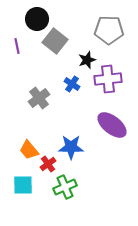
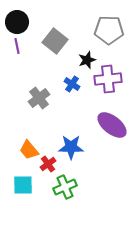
black circle: moved 20 px left, 3 px down
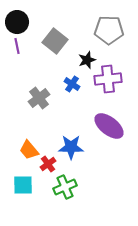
purple ellipse: moved 3 px left, 1 px down
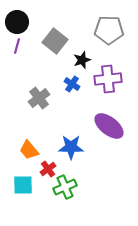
purple line: rotated 28 degrees clockwise
black star: moved 5 px left
red cross: moved 5 px down
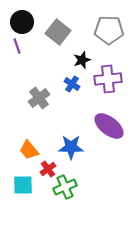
black circle: moved 5 px right
gray square: moved 3 px right, 9 px up
purple line: rotated 35 degrees counterclockwise
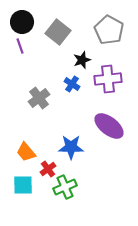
gray pentagon: rotated 28 degrees clockwise
purple line: moved 3 px right
orange trapezoid: moved 3 px left, 2 px down
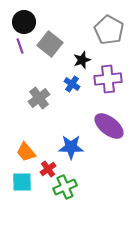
black circle: moved 2 px right
gray square: moved 8 px left, 12 px down
cyan square: moved 1 px left, 3 px up
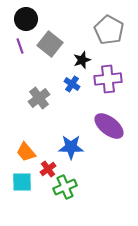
black circle: moved 2 px right, 3 px up
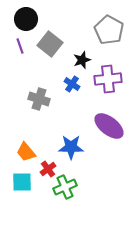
gray cross: moved 1 px down; rotated 35 degrees counterclockwise
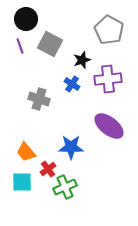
gray square: rotated 10 degrees counterclockwise
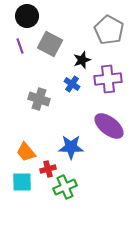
black circle: moved 1 px right, 3 px up
red cross: rotated 21 degrees clockwise
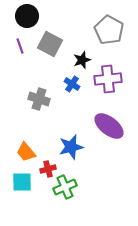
blue star: rotated 15 degrees counterclockwise
